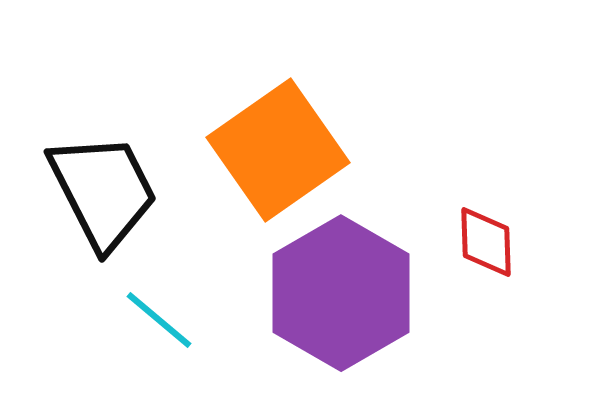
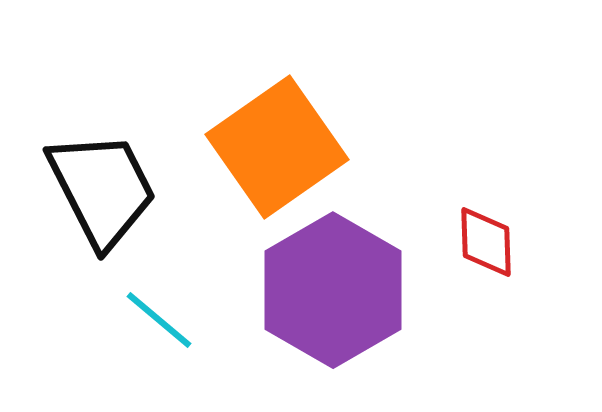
orange square: moved 1 px left, 3 px up
black trapezoid: moved 1 px left, 2 px up
purple hexagon: moved 8 px left, 3 px up
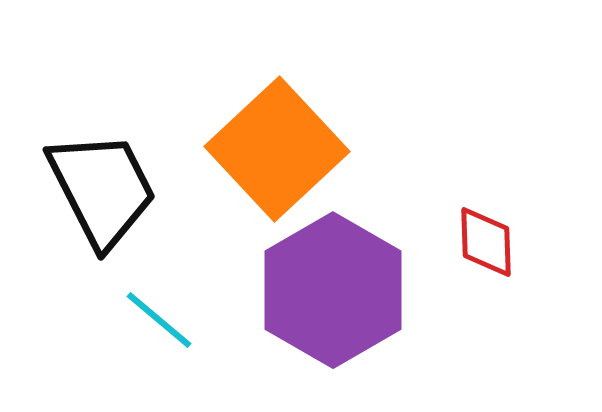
orange square: moved 2 px down; rotated 8 degrees counterclockwise
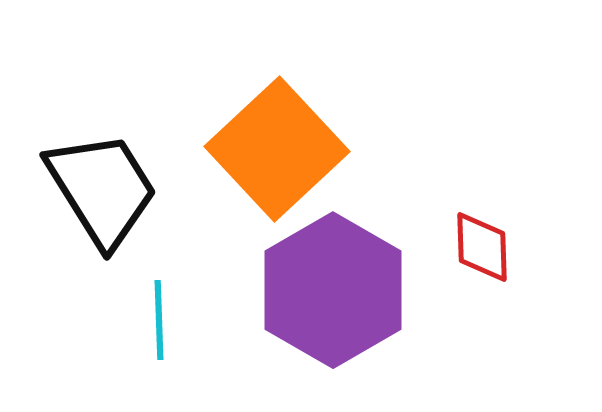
black trapezoid: rotated 5 degrees counterclockwise
red diamond: moved 4 px left, 5 px down
cyan line: rotated 48 degrees clockwise
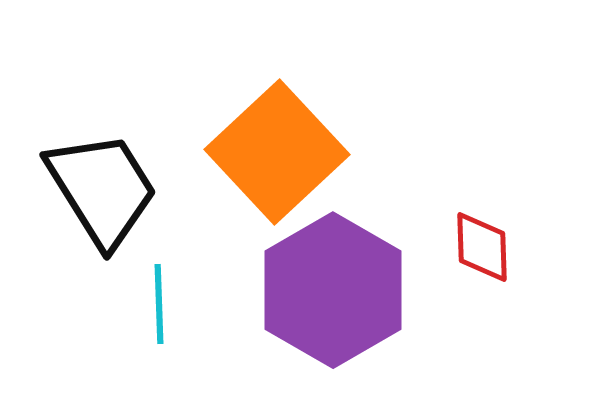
orange square: moved 3 px down
cyan line: moved 16 px up
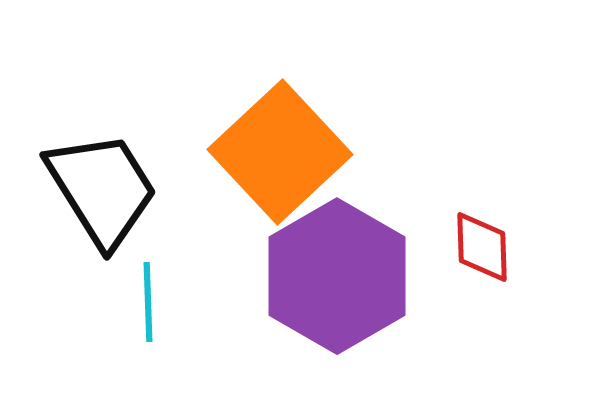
orange square: moved 3 px right
purple hexagon: moved 4 px right, 14 px up
cyan line: moved 11 px left, 2 px up
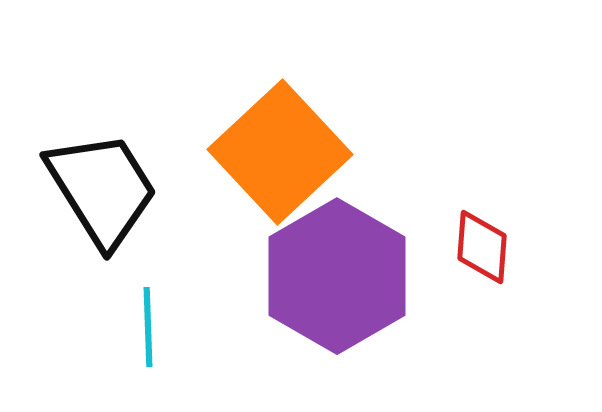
red diamond: rotated 6 degrees clockwise
cyan line: moved 25 px down
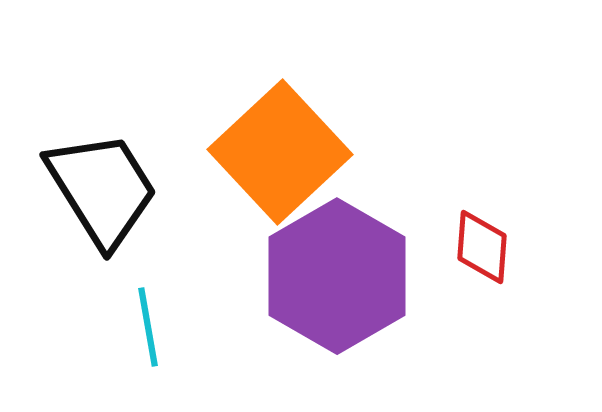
cyan line: rotated 8 degrees counterclockwise
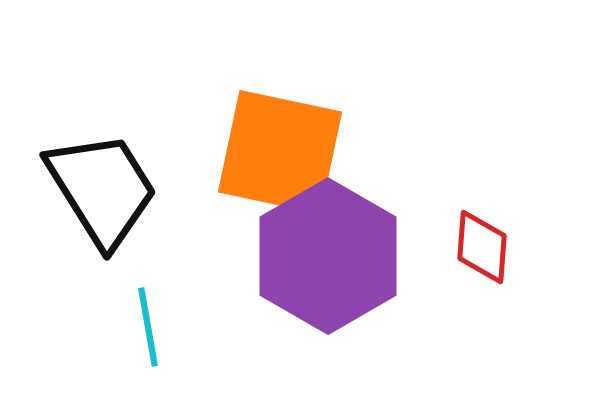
orange square: rotated 35 degrees counterclockwise
purple hexagon: moved 9 px left, 20 px up
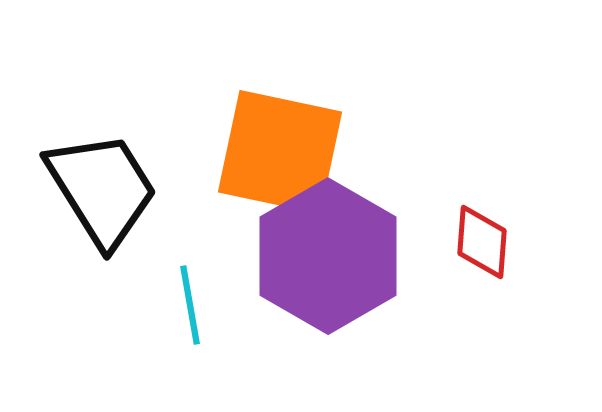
red diamond: moved 5 px up
cyan line: moved 42 px right, 22 px up
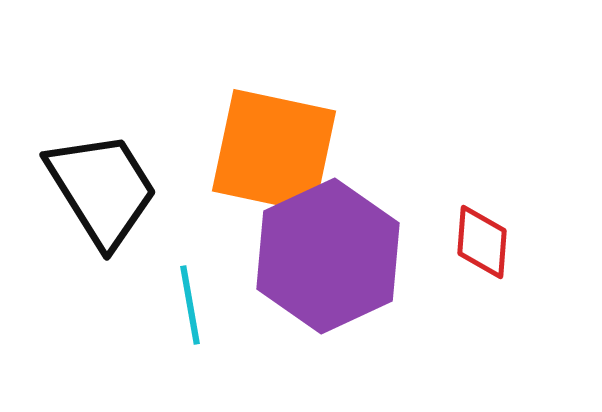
orange square: moved 6 px left, 1 px up
purple hexagon: rotated 5 degrees clockwise
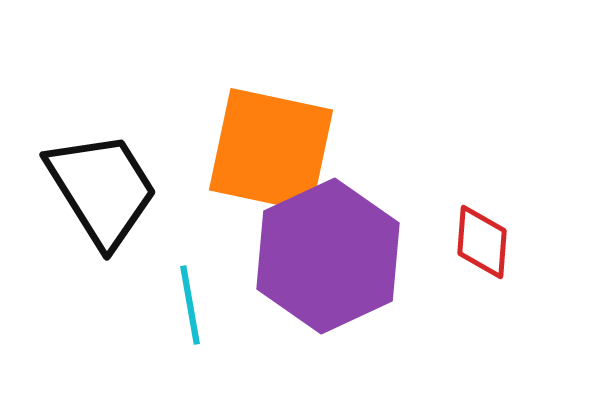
orange square: moved 3 px left, 1 px up
